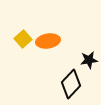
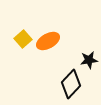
orange ellipse: rotated 20 degrees counterclockwise
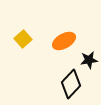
orange ellipse: moved 16 px right
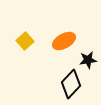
yellow square: moved 2 px right, 2 px down
black star: moved 1 px left
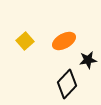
black diamond: moved 4 px left
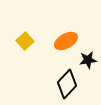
orange ellipse: moved 2 px right
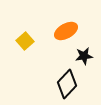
orange ellipse: moved 10 px up
black star: moved 4 px left, 4 px up
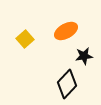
yellow square: moved 2 px up
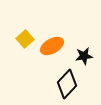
orange ellipse: moved 14 px left, 15 px down
